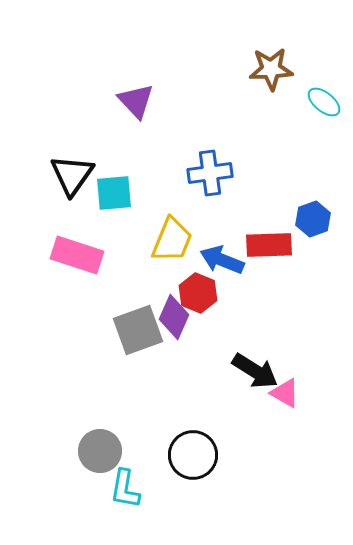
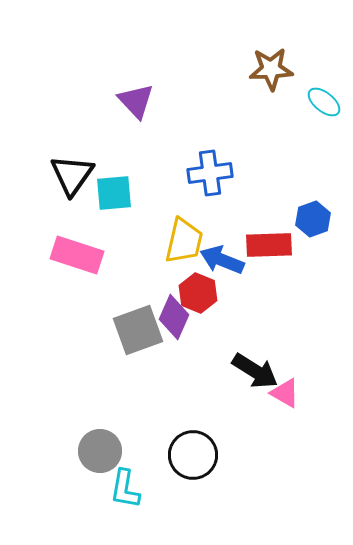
yellow trapezoid: moved 12 px right, 1 px down; rotated 9 degrees counterclockwise
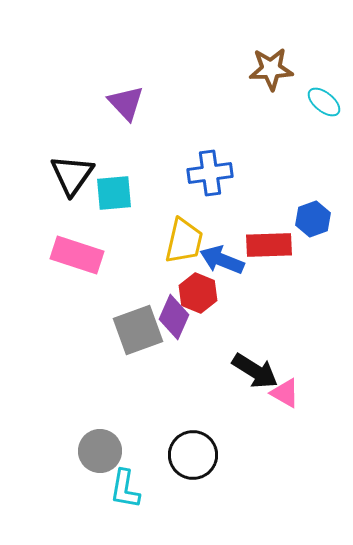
purple triangle: moved 10 px left, 2 px down
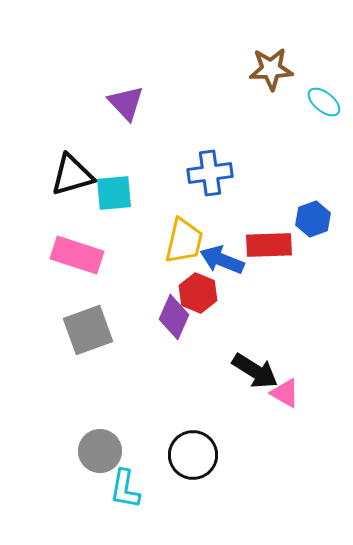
black triangle: rotated 39 degrees clockwise
gray square: moved 50 px left
